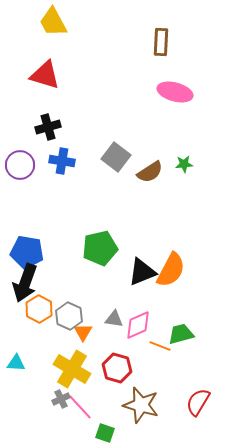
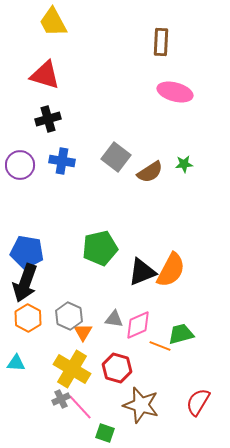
black cross: moved 8 px up
orange hexagon: moved 11 px left, 9 px down
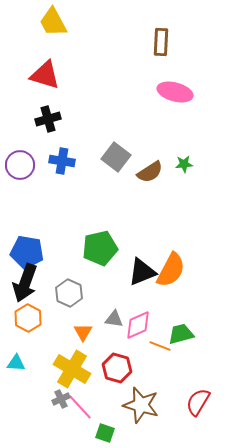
gray hexagon: moved 23 px up
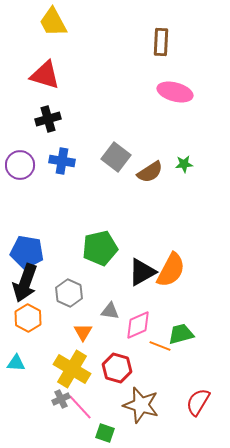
black triangle: rotated 8 degrees counterclockwise
gray triangle: moved 4 px left, 8 px up
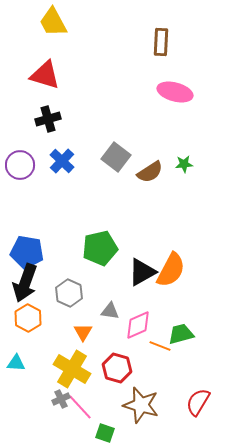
blue cross: rotated 35 degrees clockwise
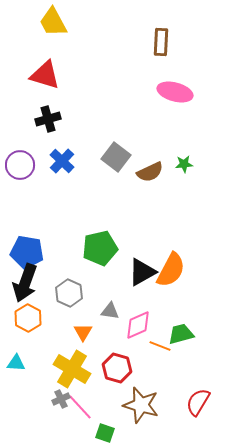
brown semicircle: rotated 8 degrees clockwise
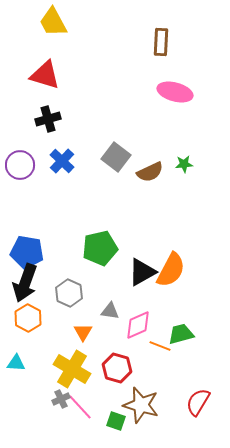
green square: moved 11 px right, 12 px up
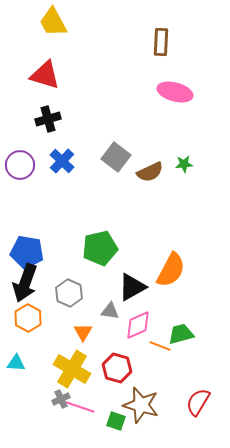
black triangle: moved 10 px left, 15 px down
pink line: rotated 28 degrees counterclockwise
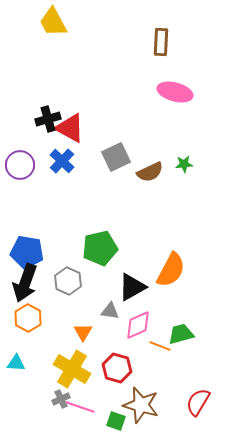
red triangle: moved 25 px right, 53 px down; rotated 12 degrees clockwise
gray square: rotated 28 degrees clockwise
gray hexagon: moved 1 px left, 12 px up
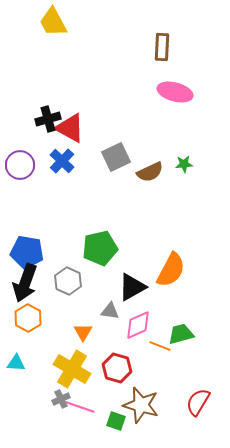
brown rectangle: moved 1 px right, 5 px down
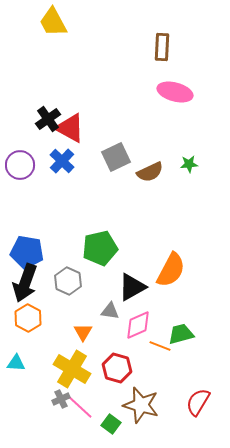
black cross: rotated 20 degrees counterclockwise
green star: moved 5 px right
pink line: rotated 24 degrees clockwise
green square: moved 5 px left, 3 px down; rotated 18 degrees clockwise
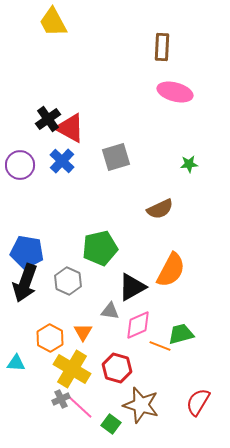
gray square: rotated 8 degrees clockwise
brown semicircle: moved 10 px right, 37 px down
orange hexagon: moved 22 px right, 20 px down
